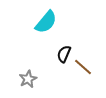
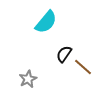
black semicircle: rotated 12 degrees clockwise
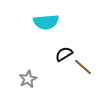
cyan semicircle: rotated 45 degrees clockwise
black semicircle: rotated 24 degrees clockwise
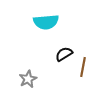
brown line: rotated 60 degrees clockwise
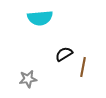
cyan semicircle: moved 6 px left, 4 px up
gray star: rotated 18 degrees clockwise
